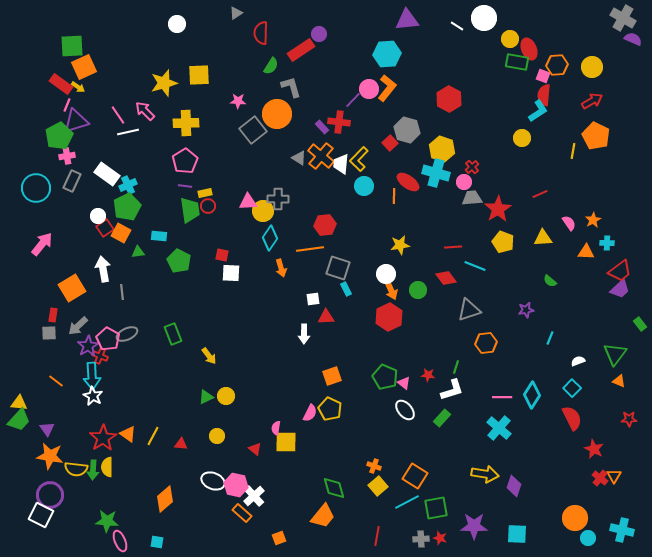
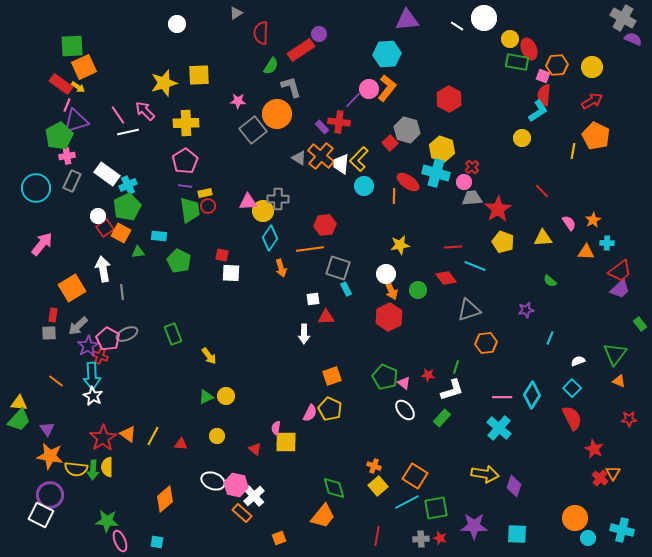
red line at (540, 194): moved 2 px right, 3 px up; rotated 70 degrees clockwise
orange triangle at (614, 476): moved 1 px left, 3 px up
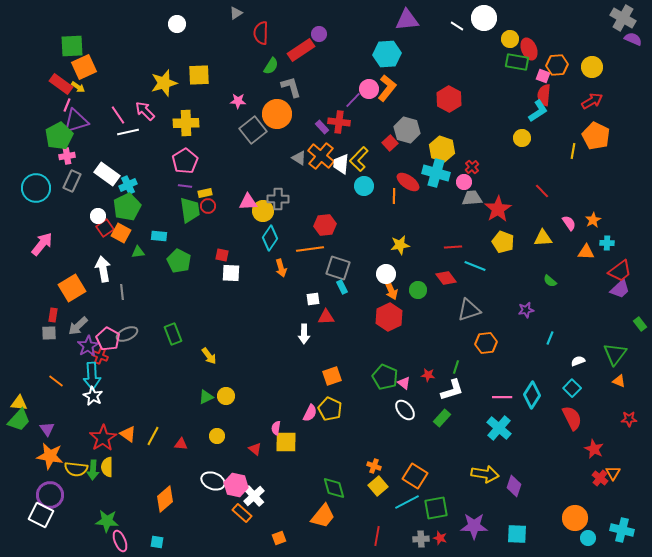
cyan rectangle at (346, 289): moved 4 px left, 2 px up
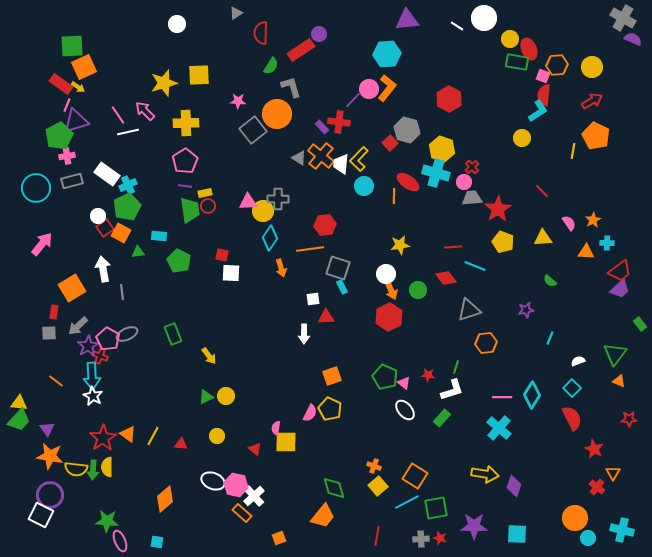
gray rectangle at (72, 181): rotated 50 degrees clockwise
red rectangle at (53, 315): moved 1 px right, 3 px up
red cross at (600, 478): moved 3 px left, 9 px down
